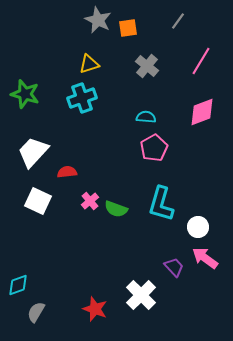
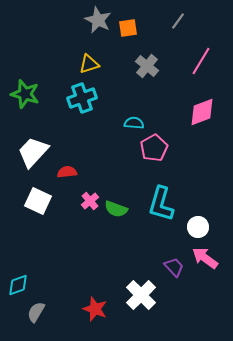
cyan semicircle: moved 12 px left, 6 px down
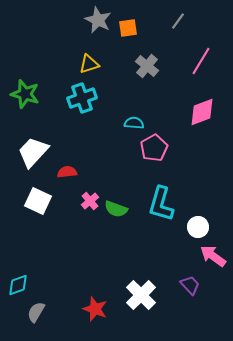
pink arrow: moved 8 px right, 2 px up
purple trapezoid: moved 16 px right, 18 px down
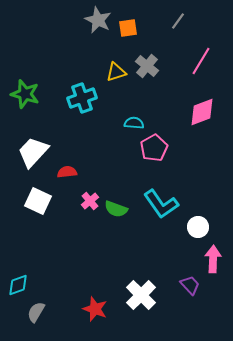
yellow triangle: moved 27 px right, 8 px down
cyan L-shape: rotated 51 degrees counterclockwise
pink arrow: moved 3 px down; rotated 56 degrees clockwise
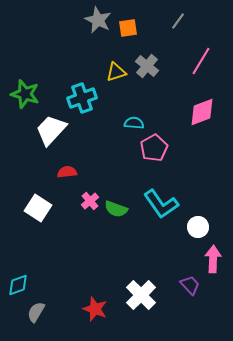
white trapezoid: moved 18 px right, 22 px up
white square: moved 7 px down; rotated 8 degrees clockwise
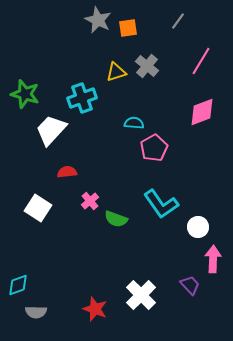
green semicircle: moved 10 px down
gray semicircle: rotated 120 degrees counterclockwise
